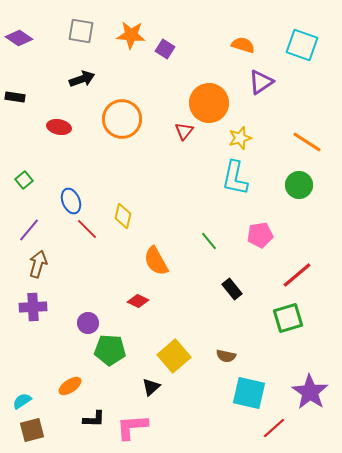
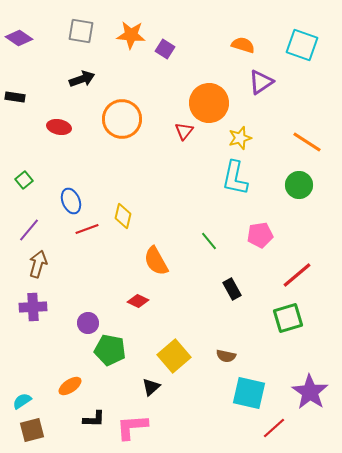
red line at (87, 229): rotated 65 degrees counterclockwise
black rectangle at (232, 289): rotated 10 degrees clockwise
green pentagon at (110, 350): rotated 8 degrees clockwise
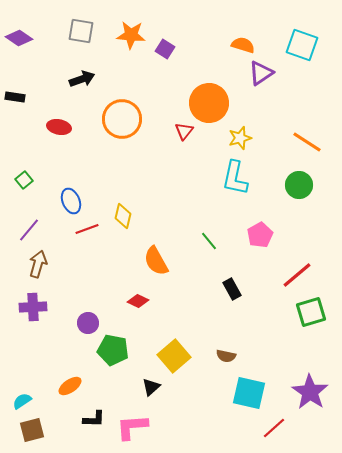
purple triangle at (261, 82): moved 9 px up
pink pentagon at (260, 235): rotated 20 degrees counterclockwise
green square at (288, 318): moved 23 px right, 6 px up
green pentagon at (110, 350): moved 3 px right
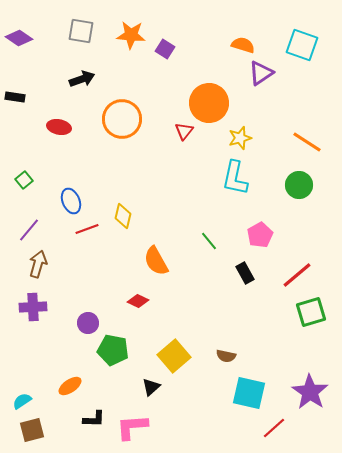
black rectangle at (232, 289): moved 13 px right, 16 px up
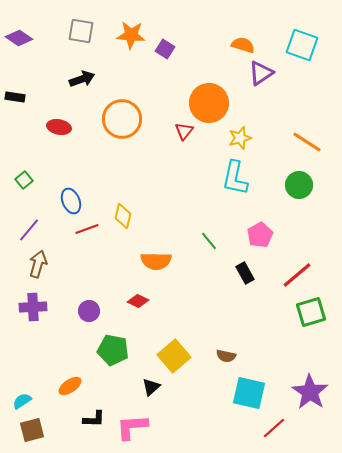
orange semicircle at (156, 261): rotated 60 degrees counterclockwise
purple circle at (88, 323): moved 1 px right, 12 px up
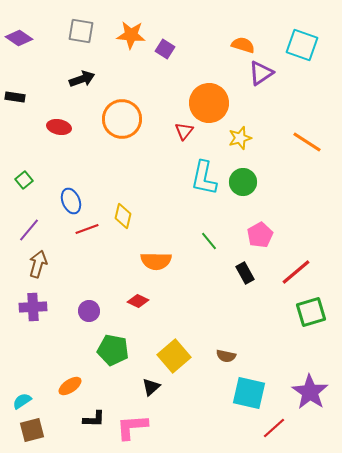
cyan L-shape at (235, 178): moved 31 px left
green circle at (299, 185): moved 56 px left, 3 px up
red line at (297, 275): moved 1 px left, 3 px up
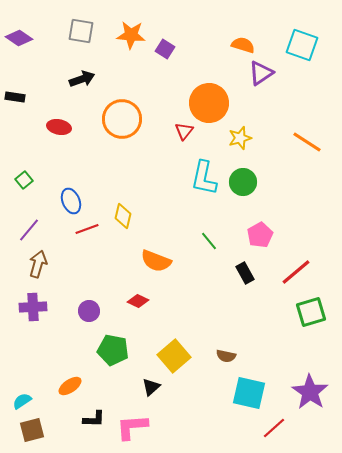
orange semicircle at (156, 261): rotated 20 degrees clockwise
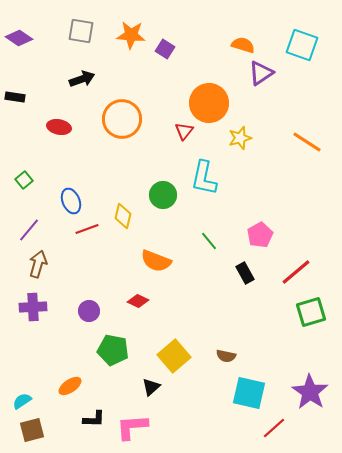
green circle at (243, 182): moved 80 px left, 13 px down
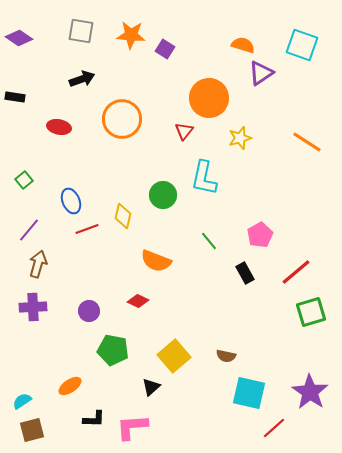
orange circle at (209, 103): moved 5 px up
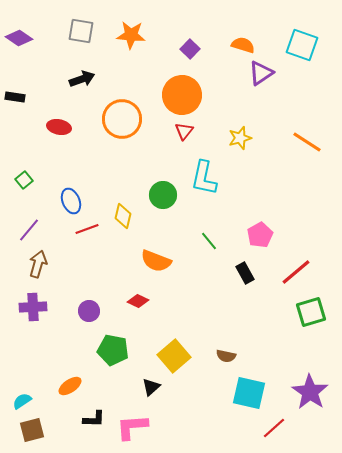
purple square at (165, 49): moved 25 px right; rotated 12 degrees clockwise
orange circle at (209, 98): moved 27 px left, 3 px up
